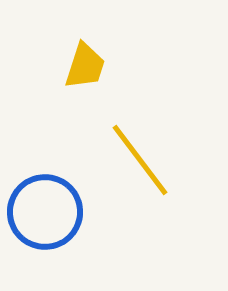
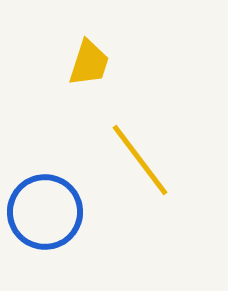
yellow trapezoid: moved 4 px right, 3 px up
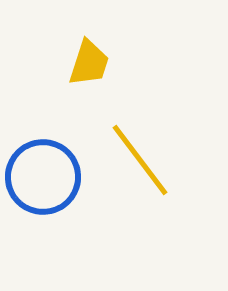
blue circle: moved 2 px left, 35 px up
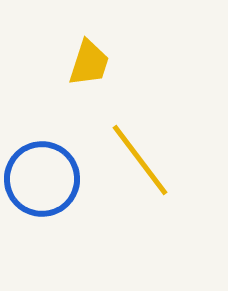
blue circle: moved 1 px left, 2 px down
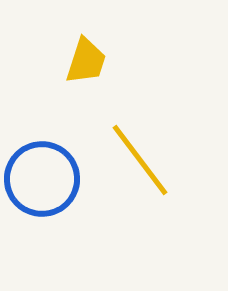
yellow trapezoid: moved 3 px left, 2 px up
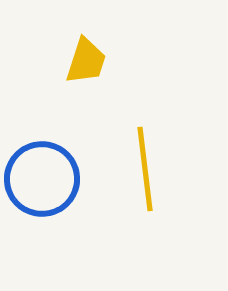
yellow line: moved 5 px right, 9 px down; rotated 30 degrees clockwise
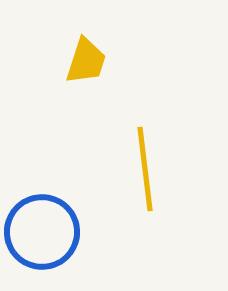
blue circle: moved 53 px down
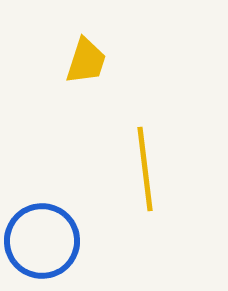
blue circle: moved 9 px down
